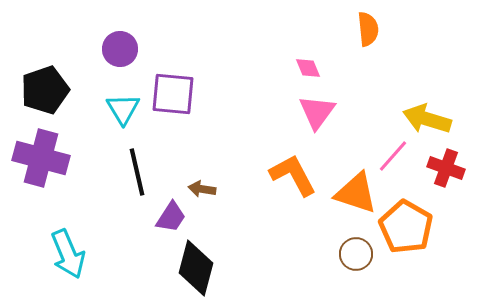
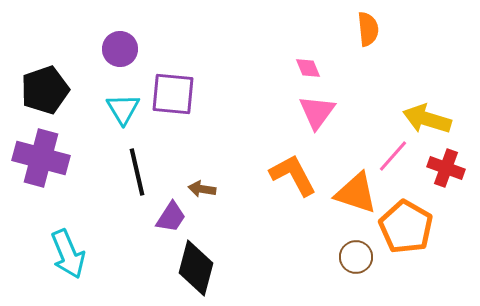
brown circle: moved 3 px down
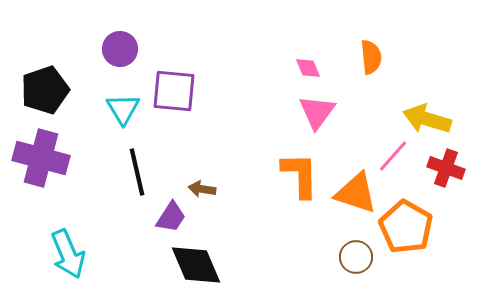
orange semicircle: moved 3 px right, 28 px down
purple square: moved 1 px right, 3 px up
orange L-shape: moved 7 px right; rotated 27 degrees clockwise
black diamond: moved 3 px up; rotated 38 degrees counterclockwise
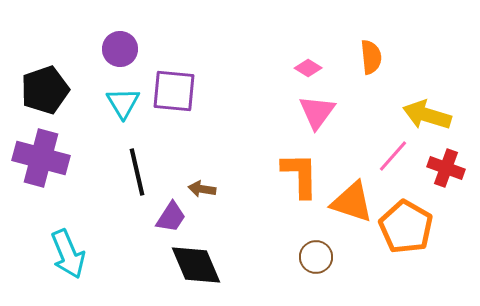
pink diamond: rotated 36 degrees counterclockwise
cyan triangle: moved 6 px up
yellow arrow: moved 4 px up
orange triangle: moved 4 px left, 9 px down
brown circle: moved 40 px left
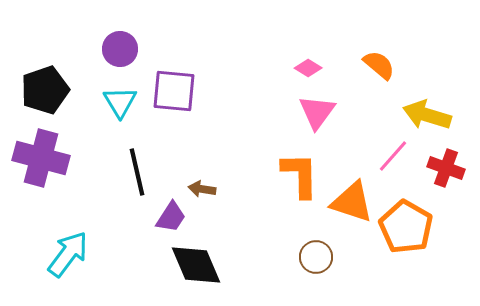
orange semicircle: moved 8 px right, 8 px down; rotated 44 degrees counterclockwise
cyan triangle: moved 3 px left, 1 px up
cyan arrow: rotated 120 degrees counterclockwise
